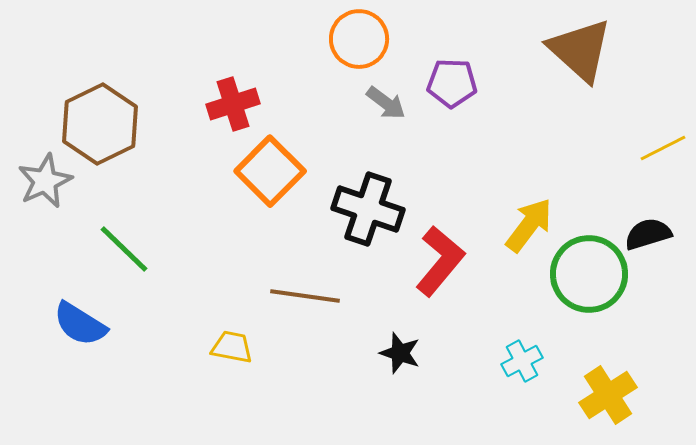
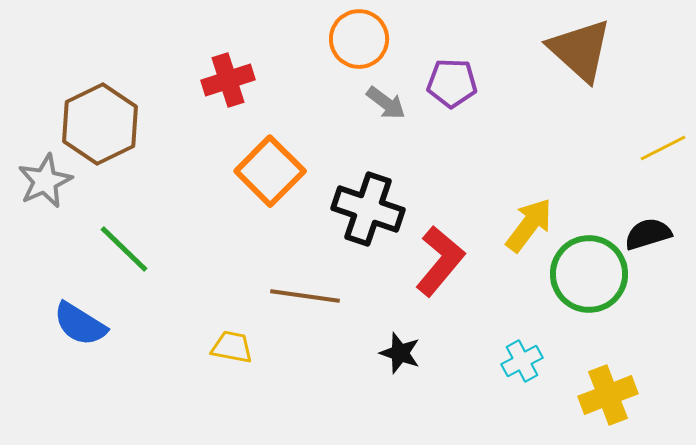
red cross: moved 5 px left, 24 px up
yellow cross: rotated 12 degrees clockwise
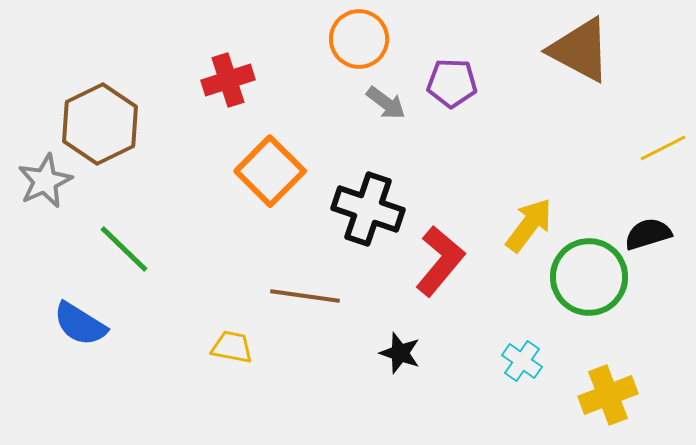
brown triangle: rotated 14 degrees counterclockwise
green circle: moved 3 px down
cyan cross: rotated 27 degrees counterclockwise
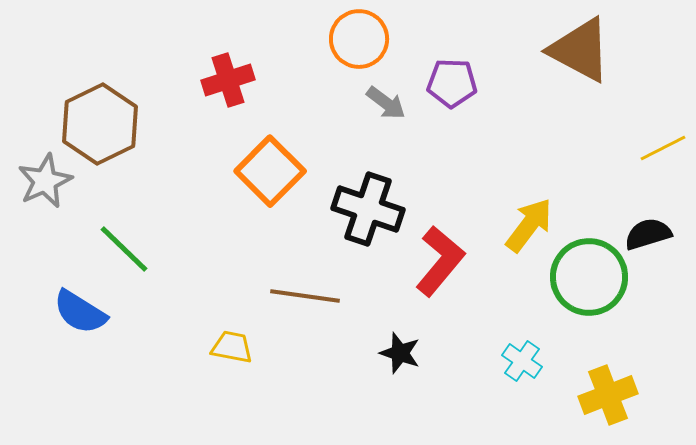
blue semicircle: moved 12 px up
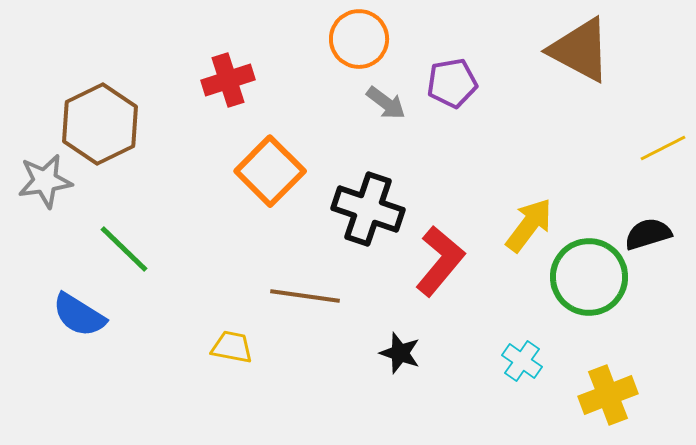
purple pentagon: rotated 12 degrees counterclockwise
gray star: rotated 16 degrees clockwise
blue semicircle: moved 1 px left, 3 px down
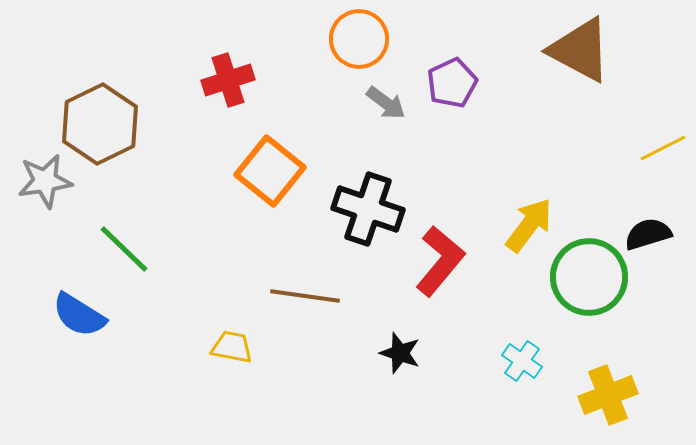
purple pentagon: rotated 15 degrees counterclockwise
orange square: rotated 6 degrees counterclockwise
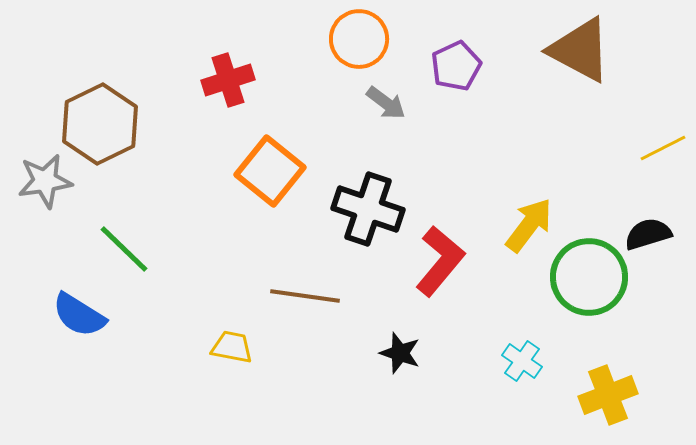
purple pentagon: moved 4 px right, 17 px up
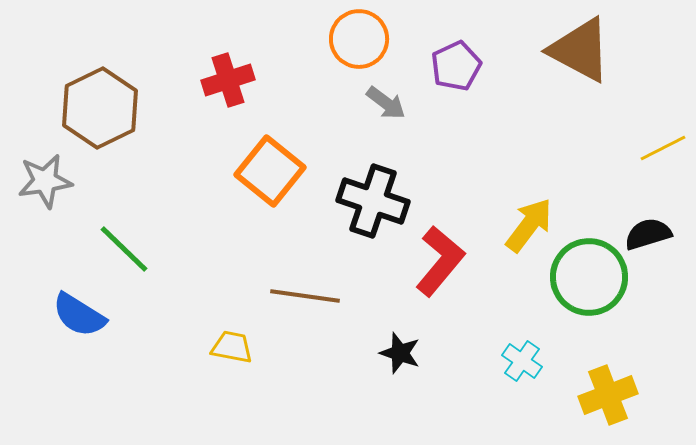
brown hexagon: moved 16 px up
black cross: moved 5 px right, 8 px up
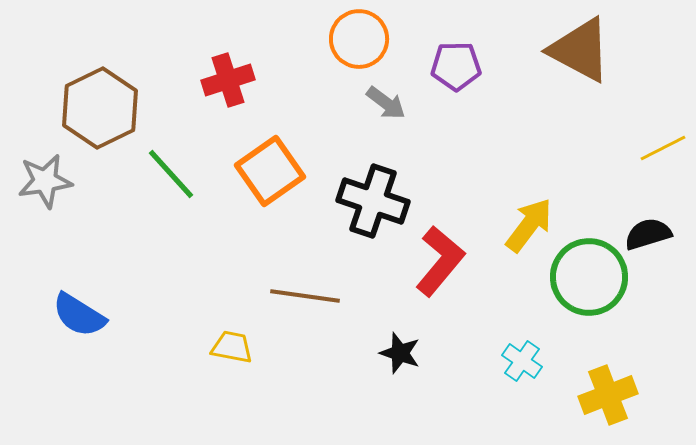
purple pentagon: rotated 24 degrees clockwise
orange square: rotated 16 degrees clockwise
green line: moved 47 px right, 75 px up; rotated 4 degrees clockwise
